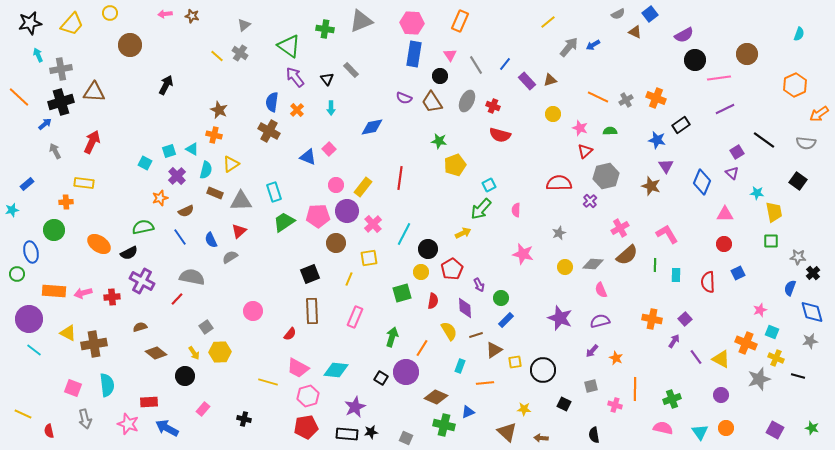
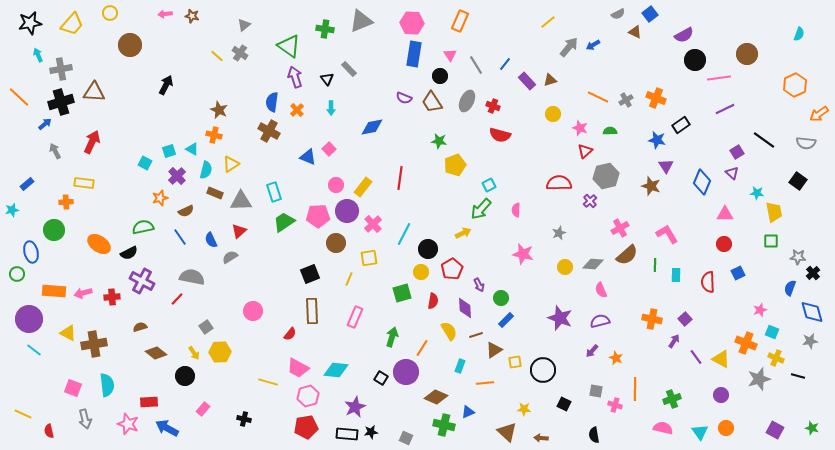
gray rectangle at (351, 70): moved 2 px left, 1 px up
purple arrow at (295, 77): rotated 20 degrees clockwise
gray square at (591, 386): moved 5 px right, 5 px down; rotated 24 degrees clockwise
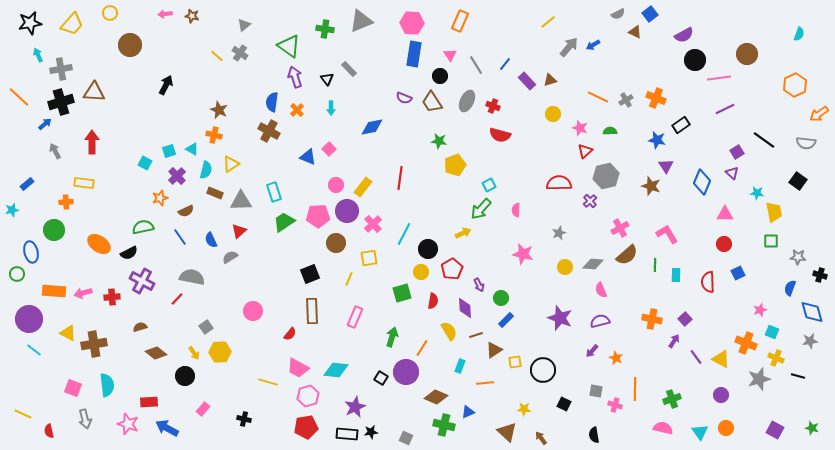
red arrow at (92, 142): rotated 25 degrees counterclockwise
black cross at (813, 273): moved 7 px right, 2 px down; rotated 32 degrees counterclockwise
brown arrow at (541, 438): rotated 48 degrees clockwise
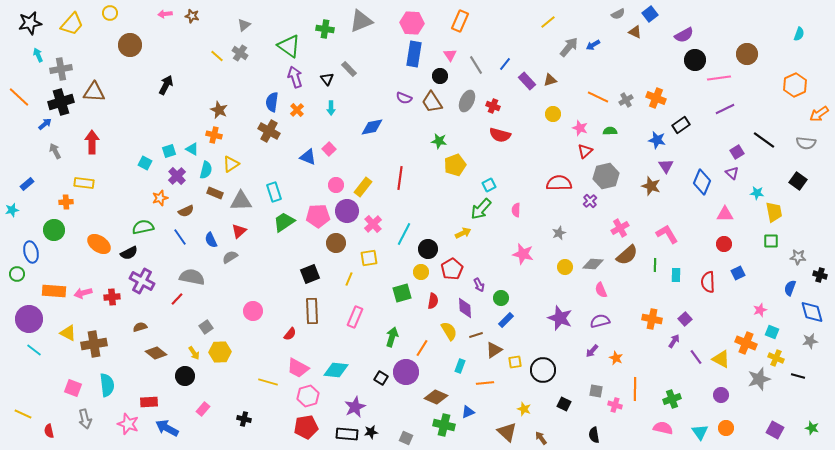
yellow star at (524, 409): rotated 16 degrees clockwise
